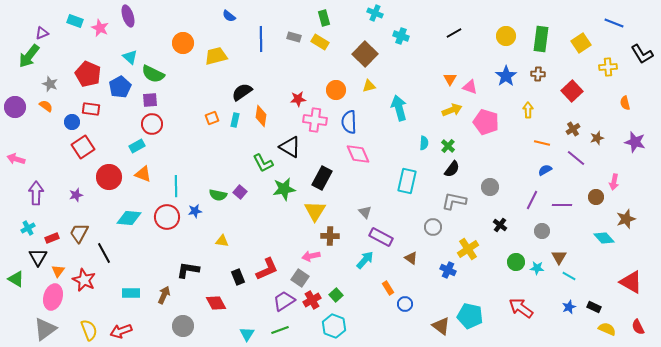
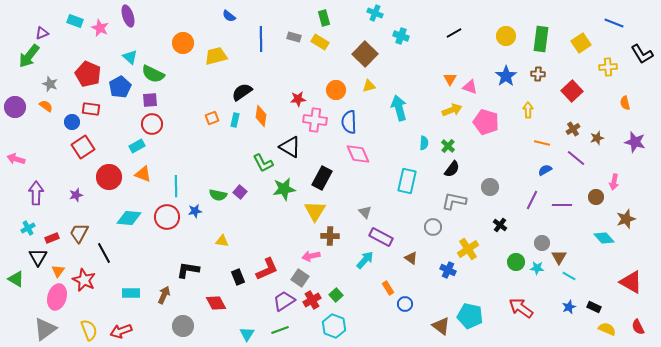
gray circle at (542, 231): moved 12 px down
pink ellipse at (53, 297): moved 4 px right
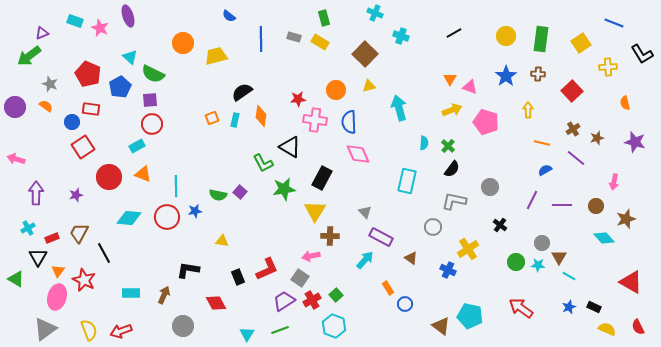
green arrow at (29, 56): rotated 15 degrees clockwise
brown circle at (596, 197): moved 9 px down
cyan star at (537, 268): moved 1 px right, 3 px up
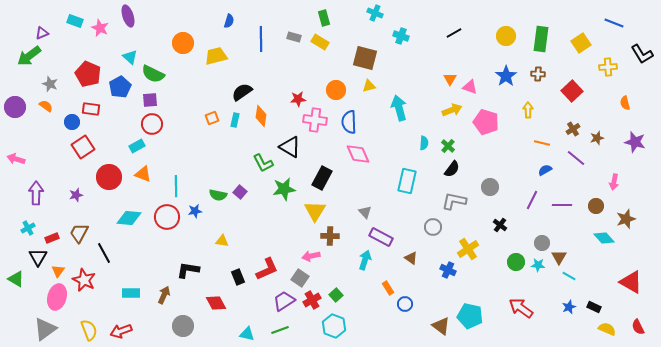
blue semicircle at (229, 16): moved 5 px down; rotated 112 degrees counterclockwise
brown square at (365, 54): moved 4 px down; rotated 30 degrees counterclockwise
cyan arrow at (365, 260): rotated 24 degrees counterclockwise
cyan triangle at (247, 334): rotated 49 degrees counterclockwise
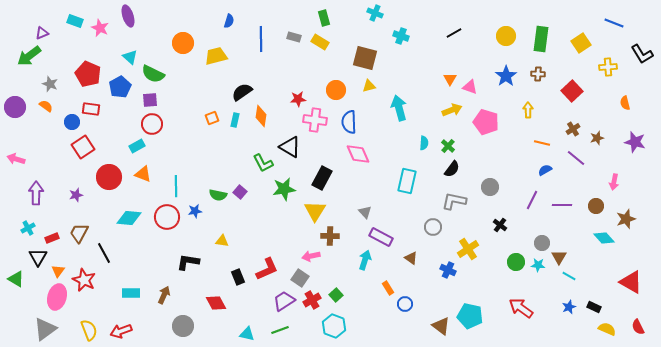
black L-shape at (188, 270): moved 8 px up
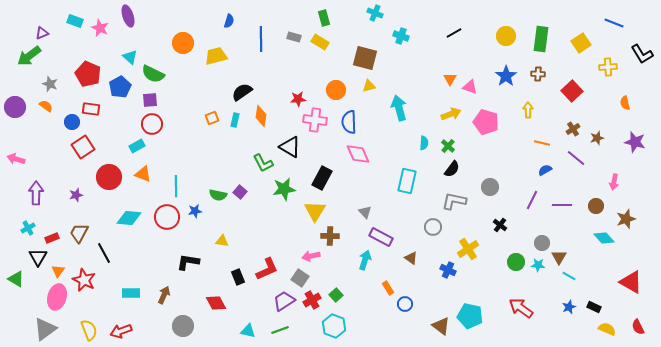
yellow arrow at (452, 110): moved 1 px left, 4 px down
cyan triangle at (247, 334): moved 1 px right, 3 px up
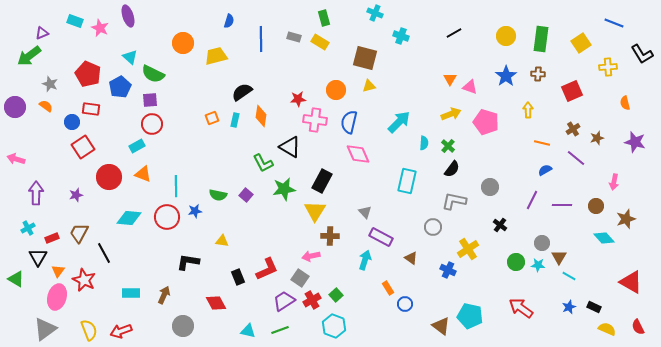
red square at (572, 91): rotated 20 degrees clockwise
cyan arrow at (399, 108): moved 14 px down; rotated 60 degrees clockwise
blue semicircle at (349, 122): rotated 15 degrees clockwise
black rectangle at (322, 178): moved 3 px down
purple square at (240, 192): moved 6 px right, 3 px down
